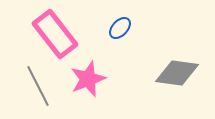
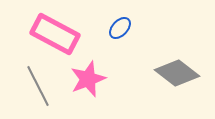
pink rectangle: rotated 24 degrees counterclockwise
gray diamond: rotated 30 degrees clockwise
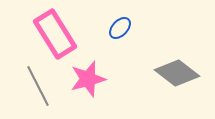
pink rectangle: rotated 30 degrees clockwise
pink star: rotated 6 degrees clockwise
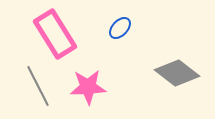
pink star: moved 8 px down; rotated 12 degrees clockwise
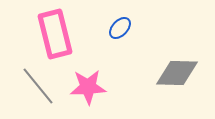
pink rectangle: rotated 18 degrees clockwise
gray diamond: rotated 36 degrees counterclockwise
gray line: rotated 12 degrees counterclockwise
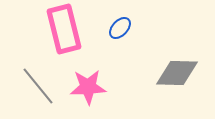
pink rectangle: moved 9 px right, 5 px up
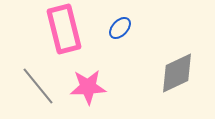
gray diamond: rotated 27 degrees counterclockwise
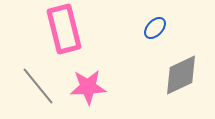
blue ellipse: moved 35 px right
gray diamond: moved 4 px right, 2 px down
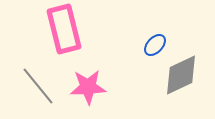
blue ellipse: moved 17 px down
